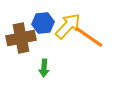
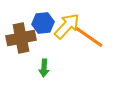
yellow arrow: moved 1 px left
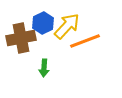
blue hexagon: rotated 20 degrees counterclockwise
orange line: moved 4 px left, 4 px down; rotated 56 degrees counterclockwise
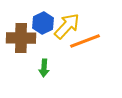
brown cross: rotated 12 degrees clockwise
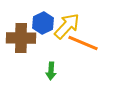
orange line: moved 2 px left, 2 px down; rotated 44 degrees clockwise
green arrow: moved 7 px right, 3 px down
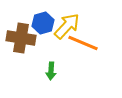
blue hexagon: rotated 10 degrees clockwise
brown cross: rotated 8 degrees clockwise
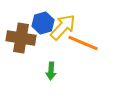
yellow arrow: moved 4 px left, 1 px down
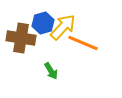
green arrow: rotated 36 degrees counterclockwise
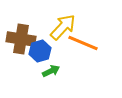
blue hexagon: moved 3 px left, 28 px down
brown cross: moved 1 px down
green arrow: rotated 84 degrees counterclockwise
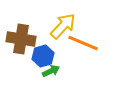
yellow arrow: moved 1 px up
blue hexagon: moved 3 px right, 5 px down
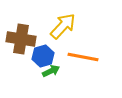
orange line: moved 14 px down; rotated 12 degrees counterclockwise
